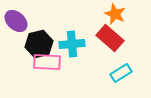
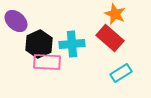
black hexagon: rotated 12 degrees counterclockwise
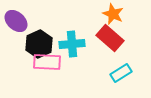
orange star: moved 2 px left
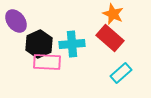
purple ellipse: rotated 10 degrees clockwise
cyan rectangle: rotated 10 degrees counterclockwise
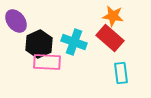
orange star: moved 2 px down; rotated 15 degrees counterclockwise
cyan cross: moved 2 px right, 2 px up; rotated 25 degrees clockwise
cyan rectangle: rotated 55 degrees counterclockwise
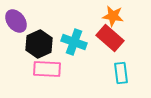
pink rectangle: moved 7 px down
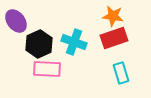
red rectangle: moved 4 px right; rotated 60 degrees counterclockwise
cyan rectangle: rotated 10 degrees counterclockwise
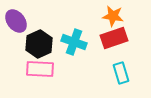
pink rectangle: moved 7 px left
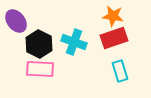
black hexagon: rotated 8 degrees counterclockwise
cyan rectangle: moved 1 px left, 2 px up
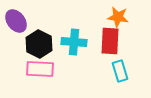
orange star: moved 5 px right, 1 px down
red rectangle: moved 4 px left, 3 px down; rotated 68 degrees counterclockwise
cyan cross: rotated 15 degrees counterclockwise
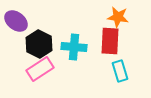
purple ellipse: rotated 15 degrees counterclockwise
cyan cross: moved 5 px down
pink rectangle: rotated 36 degrees counterclockwise
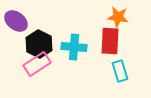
pink rectangle: moved 3 px left, 5 px up
